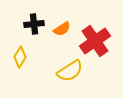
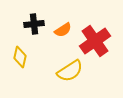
orange semicircle: moved 1 px right, 1 px down
yellow diamond: rotated 20 degrees counterclockwise
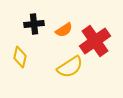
orange semicircle: moved 1 px right
yellow semicircle: moved 4 px up
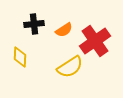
yellow diamond: rotated 10 degrees counterclockwise
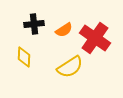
red cross: moved 3 px up; rotated 20 degrees counterclockwise
yellow diamond: moved 4 px right
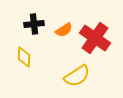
yellow semicircle: moved 7 px right, 9 px down
